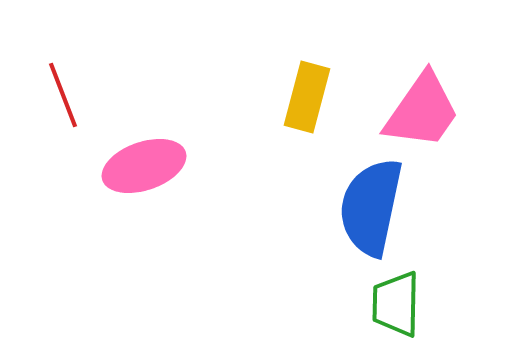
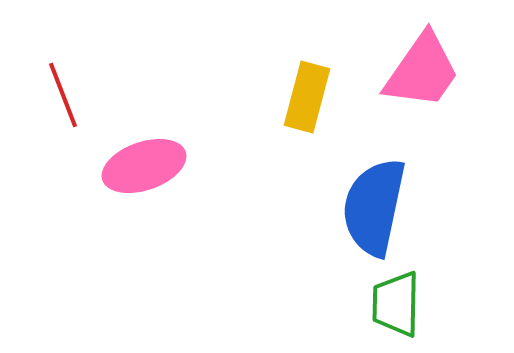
pink trapezoid: moved 40 px up
blue semicircle: moved 3 px right
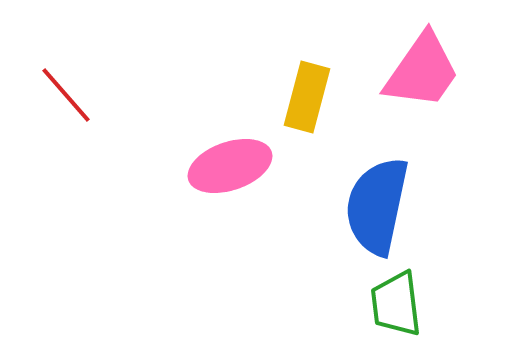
red line: moved 3 px right; rotated 20 degrees counterclockwise
pink ellipse: moved 86 px right
blue semicircle: moved 3 px right, 1 px up
green trapezoid: rotated 8 degrees counterclockwise
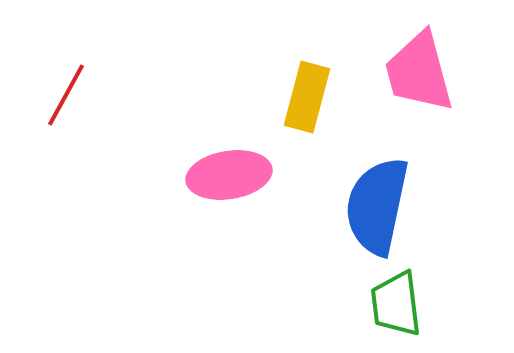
pink trapezoid: moved 3 px left, 1 px down; rotated 130 degrees clockwise
red line: rotated 70 degrees clockwise
pink ellipse: moved 1 px left, 9 px down; rotated 10 degrees clockwise
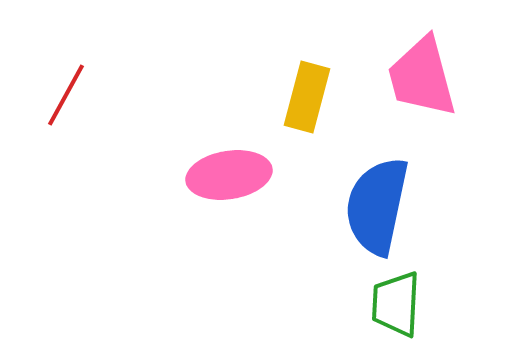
pink trapezoid: moved 3 px right, 5 px down
green trapezoid: rotated 10 degrees clockwise
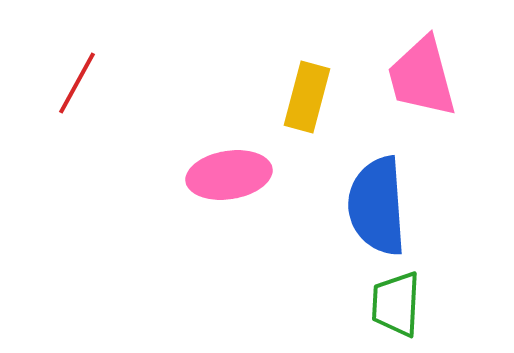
red line: moved 11 px right, 12 px up
blue semicircle: rotated 16 degrees counterclockwise
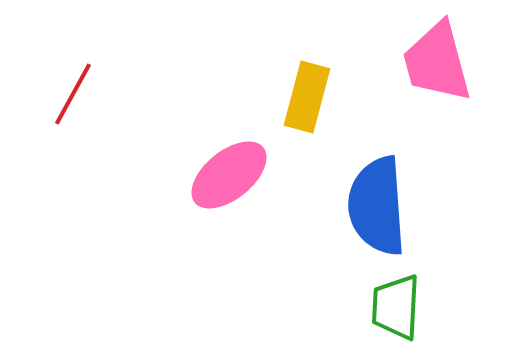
pink trapezoid: moved 15 px right, 15 px up
red line: moved 4 px left, 11 px down
pink ellipse: rotated 30 degrees counterclockwise
green trapezoid: moved 3 px down
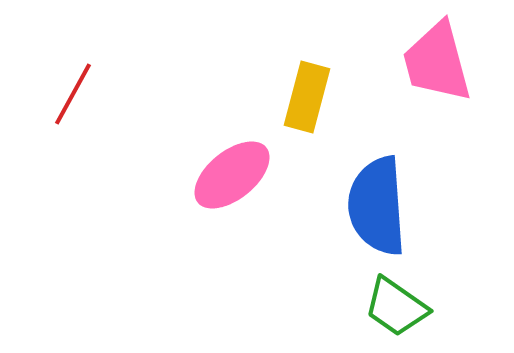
pink ellipse: moved 3 px right
green trapezoid: rotated 58 degrees counterclockwise
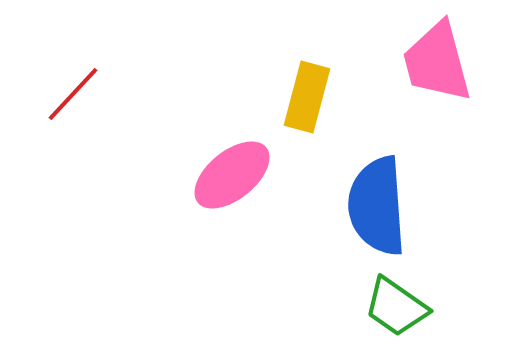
red line: rotated 14 degrees clockwise
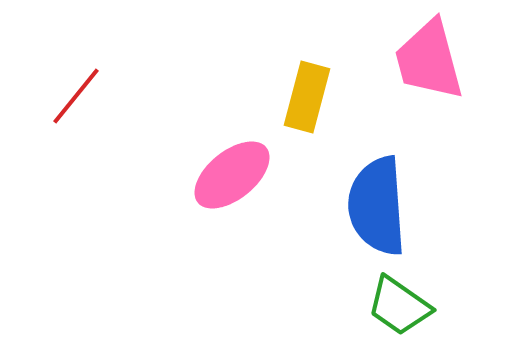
pink trapezoid: moved 8 px left, 2 px up
red line: moved 3 px right, 2 px down; rotated 4 degrees counterclockwise
green trapezoid: moved 3 px right, 1 px up
